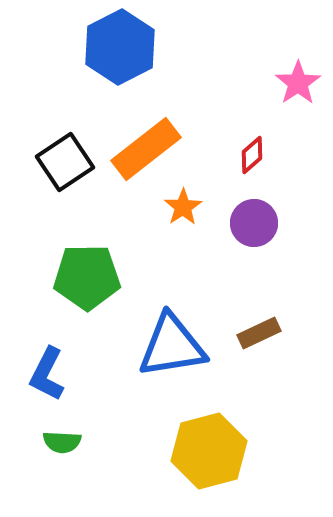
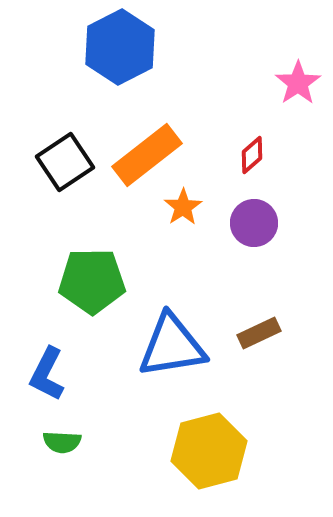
orange rectangle: moved 1 px right, 6 px down
green pentagon: moved 5 px right, 4 px down
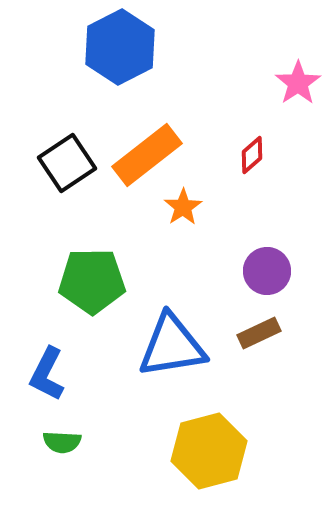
black square: moved 2 px right, 1 px down
purple circle: moved 13 px right, 48 px down
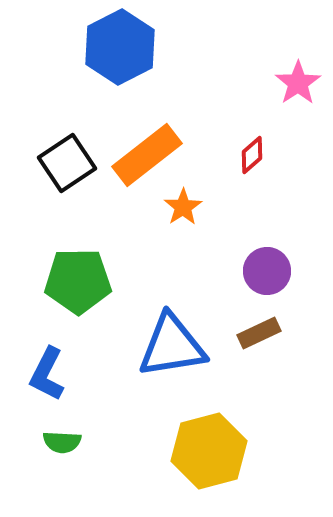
green pentagon: moved 14 px left
